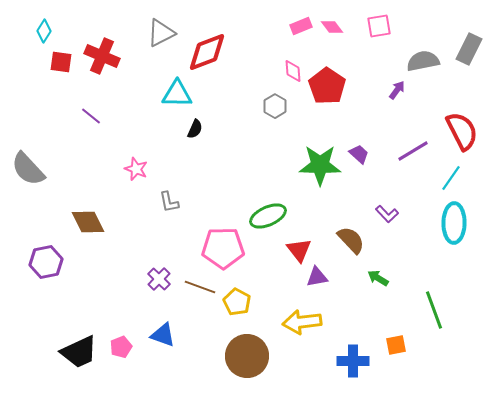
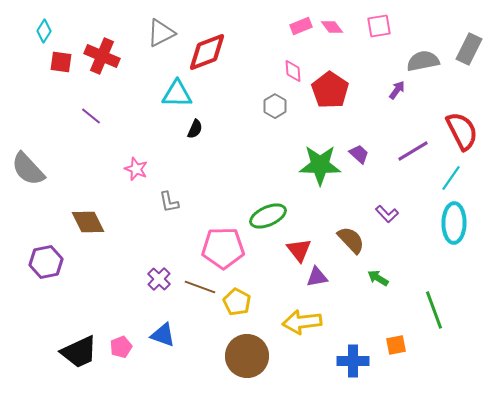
red pentagon at (327, 86): moved 3 px right, 4 px down
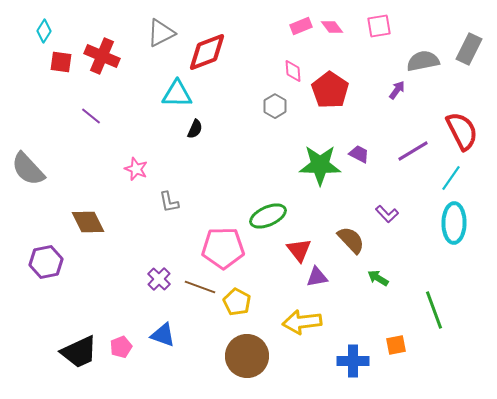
purple trapezoid at (359, 154): rotated 15 degrees counterclockwise
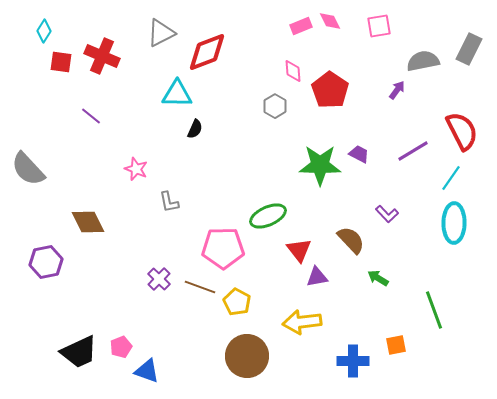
pink diamond at (332, 27): moved 2 px left, 6 px up; rotated 10 degrees clockwise
blue triangle at (163, 335): moved 16 px left, 36 px down
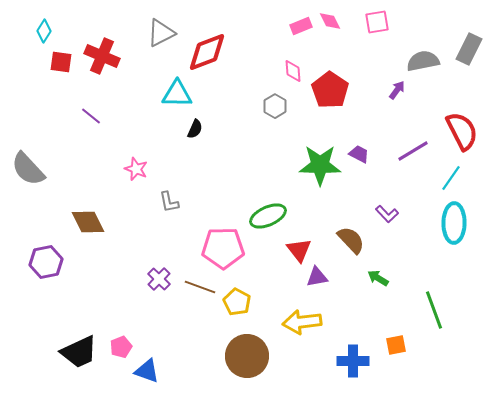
pink square at (379, 26): moved 2 px left, 4 px up
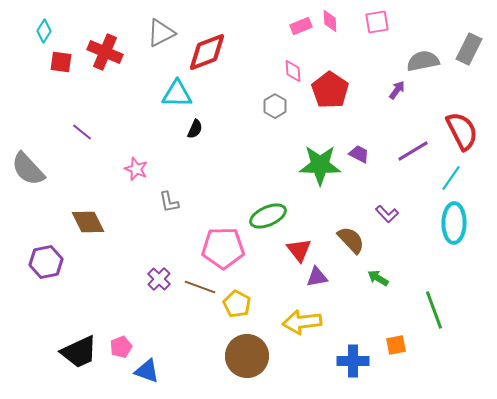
pink diamond at (330, 21): rotated 25 degrees clockwise
red cross at (102, 56): moved 3 px right, 4 px up
purple line at (91, 116): moved 9 px left, 16 px down
yellow pentagon at (237, 302): moved 2 px down
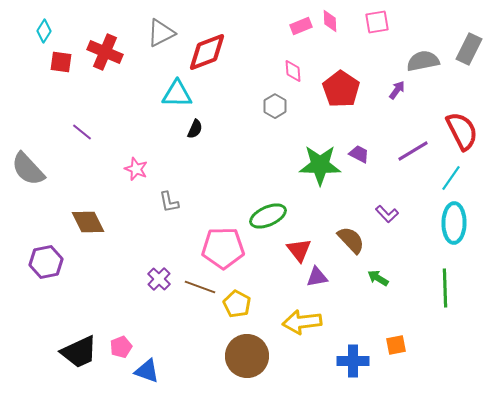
red pentagon at (330, 90): moved 11 px right, 1 px up
green line at (434, 310): moved 11 px right, 22 px up; rotated 18 degrees clockwise
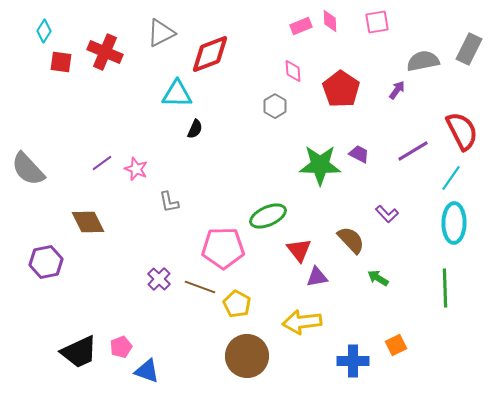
red diamond at (207, 52): moved 3 px right, 2 px down
purple line at (82, 132): moved 20 px right, 31 px down; rotated 75 degrees counterclockwise
orange square at (396, 345): rotated 15 degrees counterclockwise
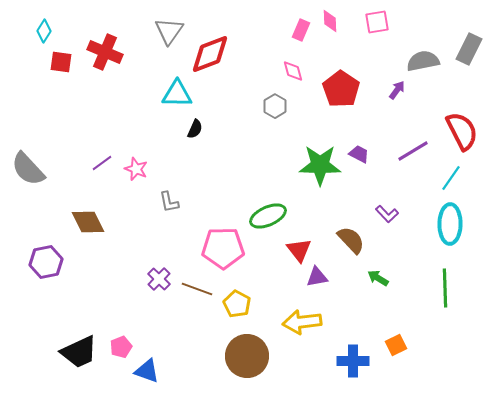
pink rectangle at (301, 26): moved 4 px down; rotated 45 degrees counterclockwise
gray triangle at (161, 33): moved 8 px right, 2 px up; rotated 28 degrees counterclockwise
pink diamond at (293, 71): rotated 10 degrees counterclockwise
cyan ellipse at (454, 223): moved 4 px left, 1 px down
brown line at (200, 287): moved 3 px left, 2 px down
